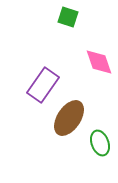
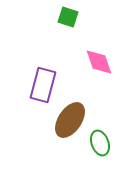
purple rectangle: rotated 20 degrees counterclockwise
brown ellipse: moved 1 px right, 2 px down
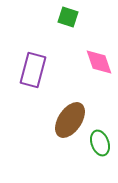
purple rectangle: moved 10 px left, 15 px up
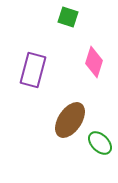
pink diamond: moved 5 px left; rotated 36 degrees clockwise
green ellipse: rotated 25 degrees counterclockwise
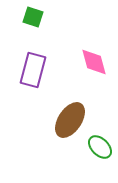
green square: moved 35 px left
pink diamond: rotated 32 degrees counterclockwise
green ellipse: moved 4 px down
